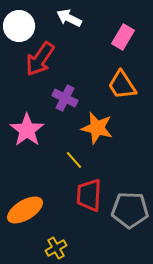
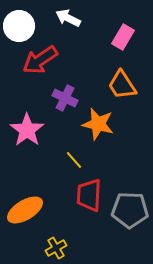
white arrow: moved 1 px left
red arrow: moved 1 px down; rotated 21 degrees clockwise
orange star: moved 1 px right, 4 px up
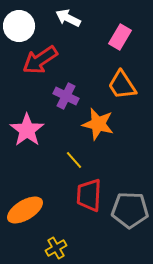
pink rectangle: moved 3 px left
purple cross: moved 1 px right, 2 px up
